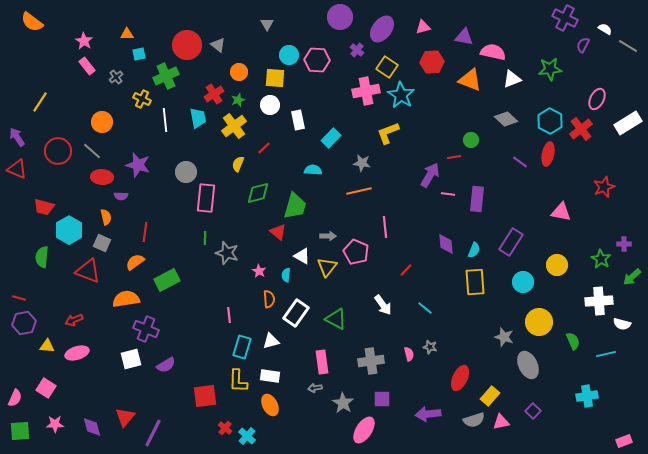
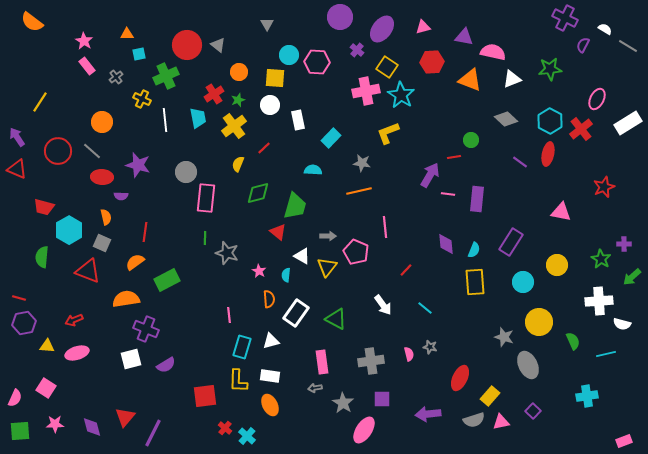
pink hexagon at (317, 60): moved 2 px down
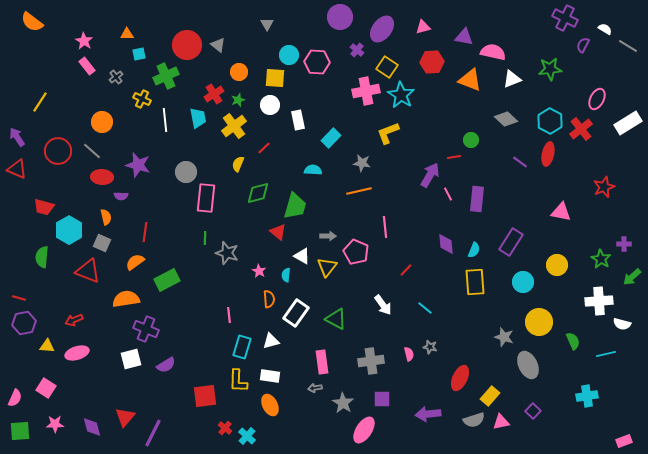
pink line at (448, 194): rotated 56 degrees clockwise
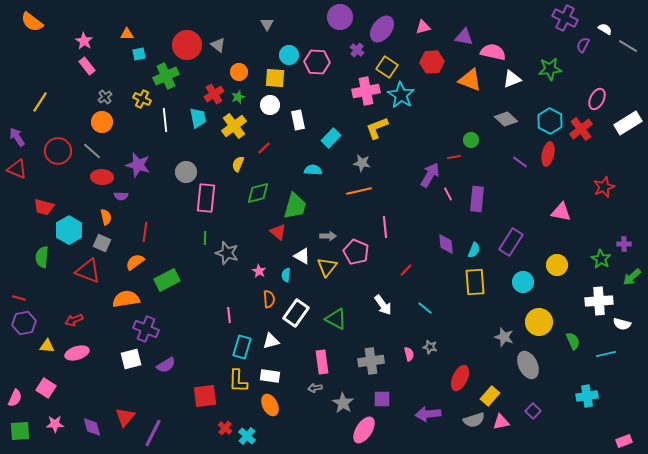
gray cross at (116, 77): moved 11 px left, 20 px down
green star at (238, 100): moved 3 px up
yellow L-shape at (388, 133): moved 11 px left, 5 px up
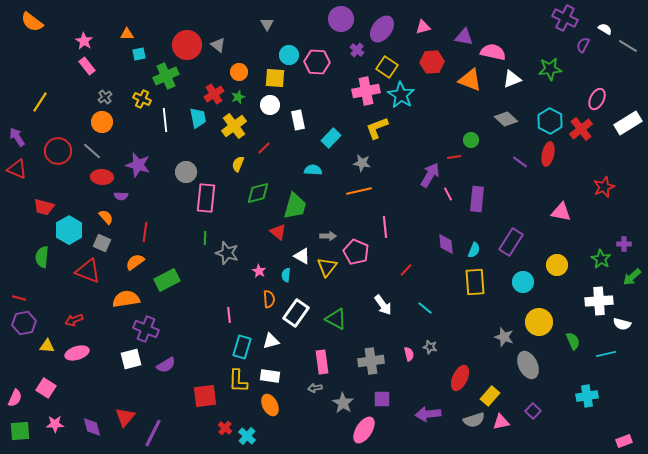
purple circle at (340, 17): moved 1 px right, 2 px down
orange semicircle at (106, 217): rotated 28 degrees counterclockwise
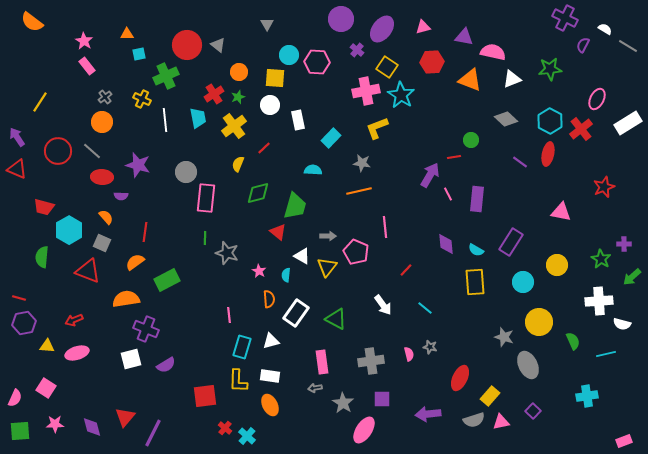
cyan semicircle at (474, 250): moved 2 px right; rotated 98 degrees clockwise
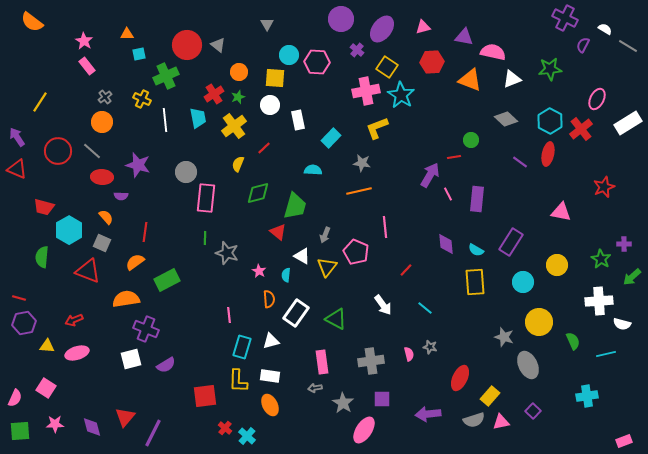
gray arrow at (328, 236): moved 3 px left, 1 px up; rotated 112 degrees clockwise
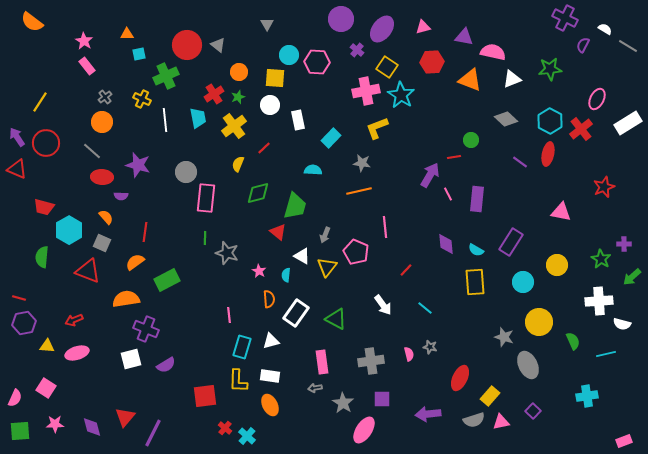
red circle at (58, 151): moved 12 px left, 8 px up
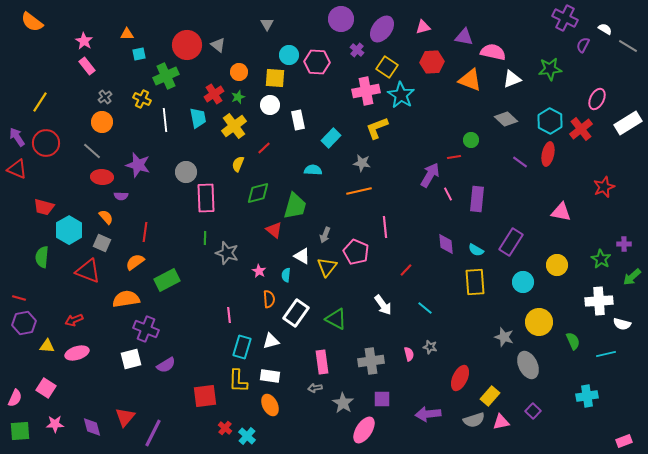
pink rectangle at (206, 198): rotated 8 degrees counterclockwise
red triangle at (278, 232): moved 4 px left, 2 px up
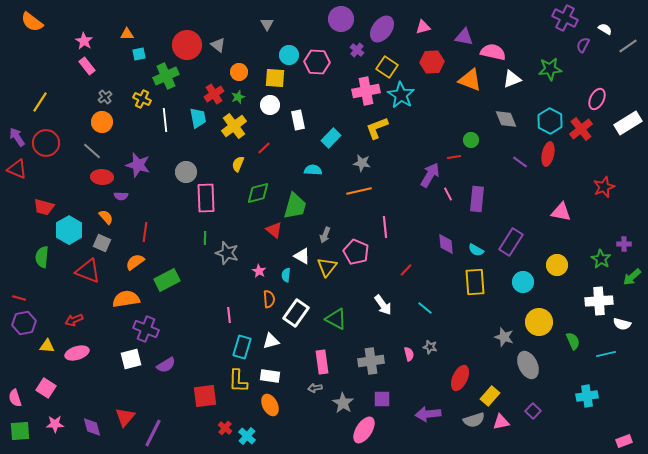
gray line at (628, 46): rotated 66 degrees counterclockwise
gray diamond at (506, 119): rotated 25 degrees clockwise
pink semicircle at (15, 398): rotated 138 degrees clockwise
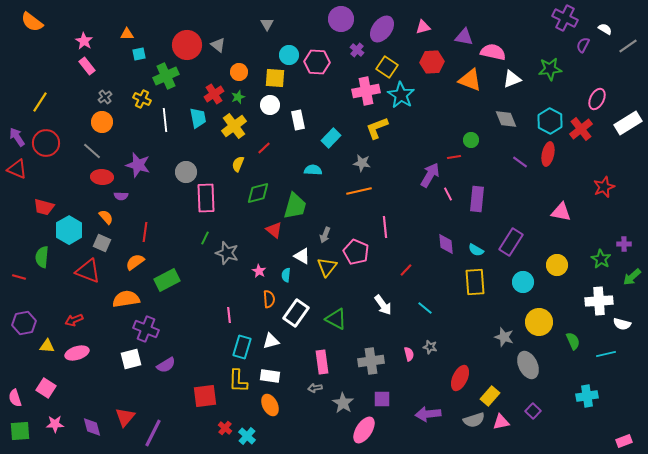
green line at (205, 238): rotated 24 degrees clockwise
red line at (19, 298): moved 21 px up
